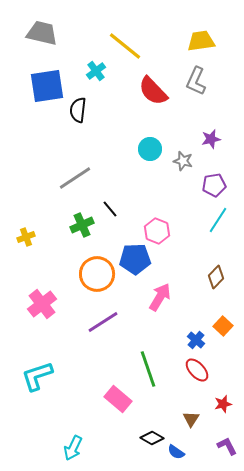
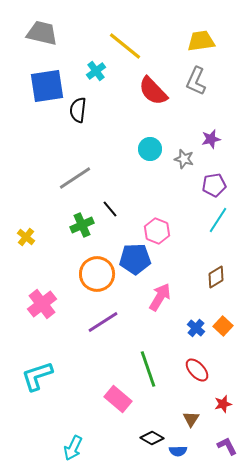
gray star: moved 1 px right, 2 px up
yellow cross: rotated 30 degrees counterclockwise
brown diamond: rotated 15 degrees clockwise
blue cross: moved 12 px up
blue semicircle: moved 2 px right, 1 px up; rotated 36 degrees counterclockwise
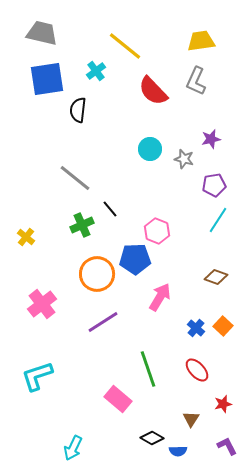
blue square: moved 7 px up
gray line: rotated 72 degrees clockwise
brown diamond: rotated 50 degrees clockwise
